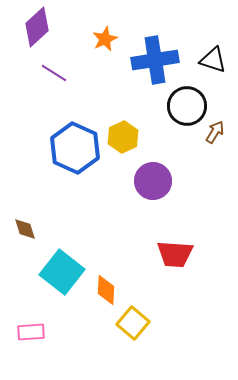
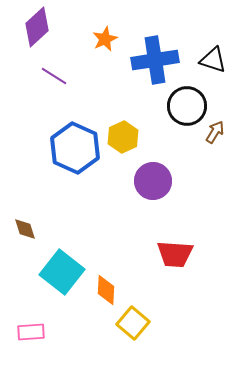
purple line: moved 3 px down
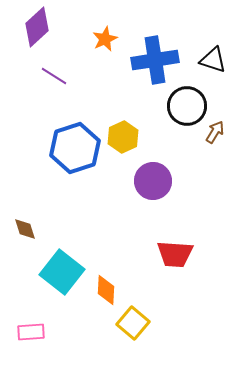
blue hexagon: rotated 18 degrees clockwise
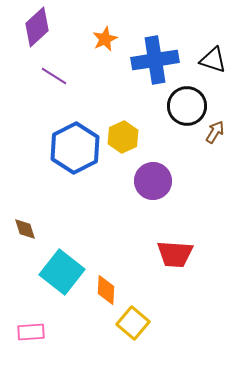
blue hexagon: rotated 9 degrees counterclockwise
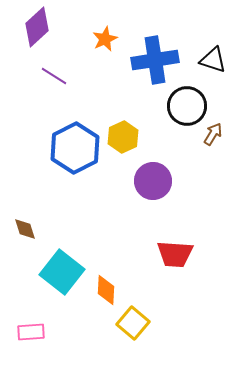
brown arrow: moved 2 px left, 2 px down
